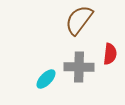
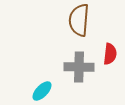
brown semicircle: rotated 32 degrees counterclockwise
cyan ellipse: moved 4 px left, 12 px down
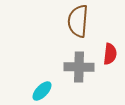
brown semicircle: moved 1 px left, 1 px down
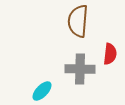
gray cross: moved 1 px right, 2 px down
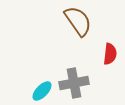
brown semicircle: rotated 140 degrees clockwise
gray cross: moved 6 px left, 14 px down; rotated 12 degrees counterclockwise
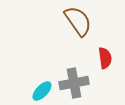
red semicircle: moved 5 px left, 4 px down; rotated 15 degrees counterclockwise
